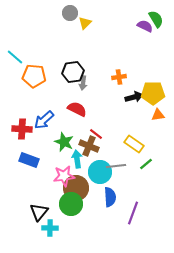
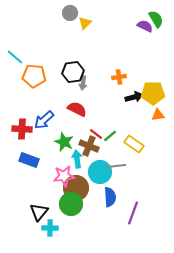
green line: moved 36 px left, 28 px up
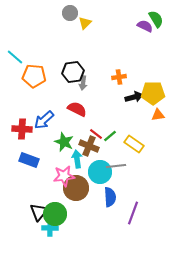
green circle: moved 16 px left, 10 px down
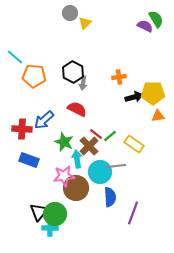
black hexagon: rotated 25 degrees counterclockwise
orange triangle: moved 1 px down
brown cross: rotated 24 degrees clockwise
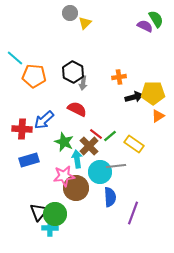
cyan line: moved 1 px down
orange triangle: rotated 24 degrees counterclockwise
blue rectangle: rotated 36 degrees counterclockwise
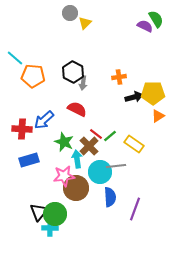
orange pentagon: moved 1 px left
purple line: moved 2 px right, 4 px up
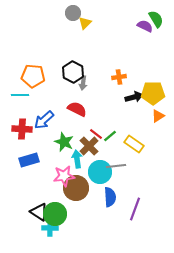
gray circle: moved 3 px right
cyan line: moved 5 px right, 37 px down; rotated 42 degrees counterclockwise
black triangle: rotated 36 degrees counterclockwise
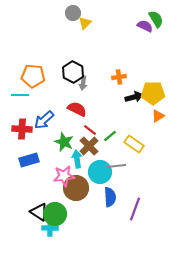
red line: moved 6 px left, 4 px up
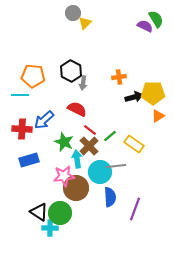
black hexagon: moved 2 px left, 1 px up
green circle: moved 5 px right, 1 px up
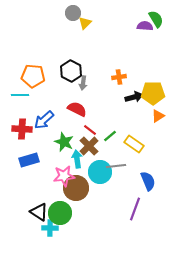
purple semicircle: rotated 21 degrees counterclockwise
blue semicircle: moved 38 px right, 16 px up; rotated 18 degrees counterclockwise
